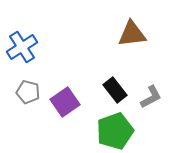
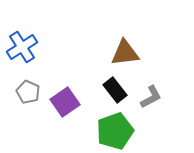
brown triangle: moved 7 px left, 19 px down
gray pentagon: rotated 10 degrees clockwise
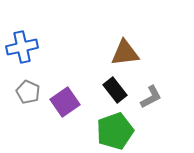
blue cross: rotated 20 degrees clockwise
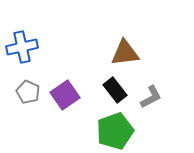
purple square: moved 7 px up
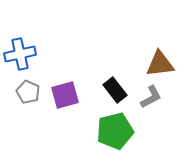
blue cross: moved 2 px left, 7 px down
brown triangle: moved 35 px right, 11 px down
purple square: rotated 20 degrees clockwise
green pentagon: rotated 6 degrees clockwise
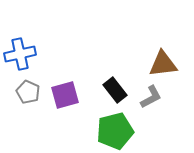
brown triangle: moved 3 px right
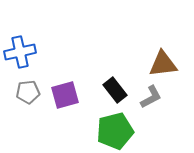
blue cross: moved 2 px up
gray pentagon: rotated 30 degrees counterclockwise
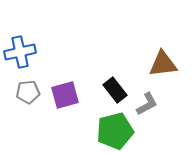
gray L-shape: moved 4 px left, 7 px down
